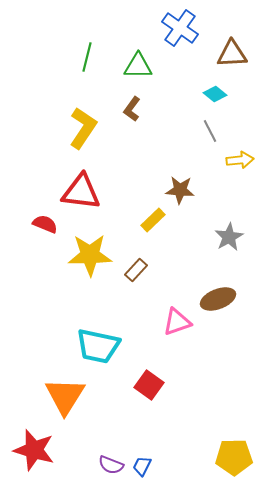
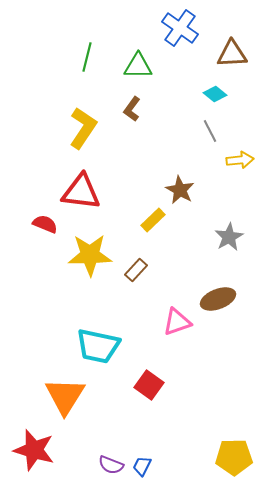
brown star: rotated 24 degrees clockwise
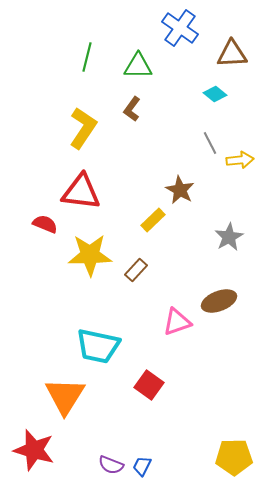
gray line: moved 12 px down
brown ellipse: moved 1 px right, 2 px down
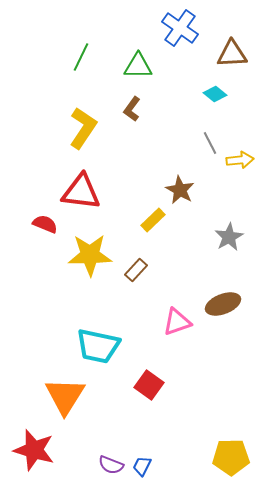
green line: moved 6 px left; rotated 12 degrees clockwise
brown ellipse: moved 4 px right, 3 px down
yellow pentagon: moved 3 px left
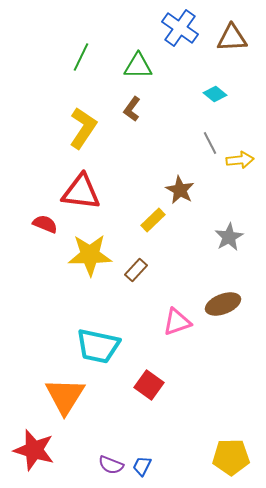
brown triangle: moved 16 px up
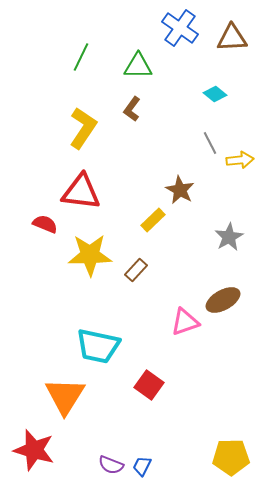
brown ellipse: moved 4 px up; rotated 8 degrees counterclockwise
pink triangle: moved 8 px right
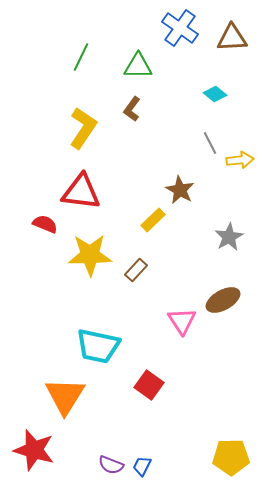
pink triangle: moved 3 px left, 1 px up; rotated 44 degrees counterclockwise
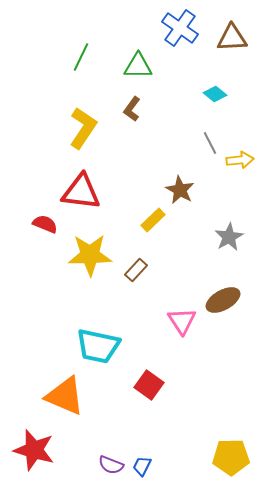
orange triangle: rotated 39 degrees counterclockwise
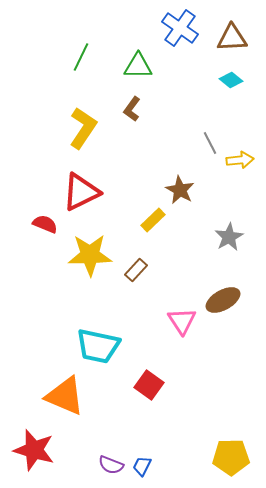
cyan diamond: moved 16 px right, 14 px up
red triangle: rotated 33 degrees counterclockwise
